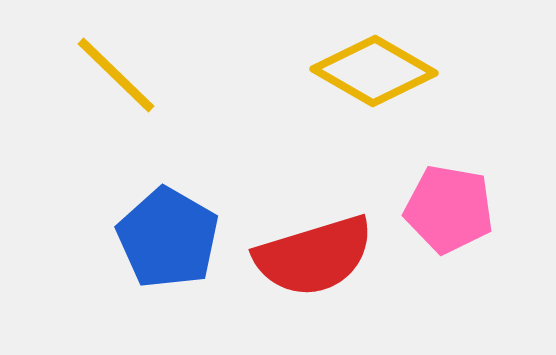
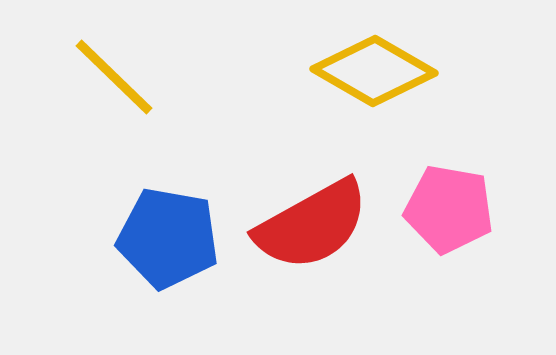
yellow line: moved 2 px left, 2 px down
blue pentagon: rotated 20 degrees counterclockwise
red semicircle: moved 2 px left, 31 px up; rotated 12 degrees counterclockwise
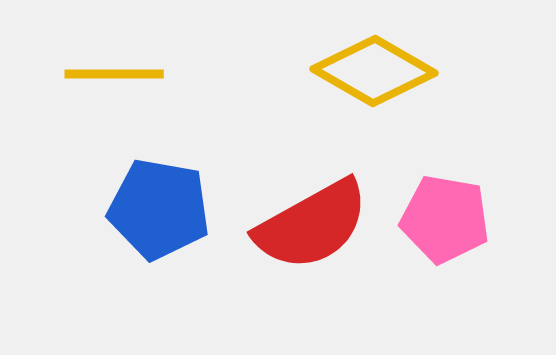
yellow line: moved 3 px up; rotated 44 degrees counterclockwise
pink pentagon: moved 4 px left, 10 px down
blue pentagon: moved 9 px left, 29 px up
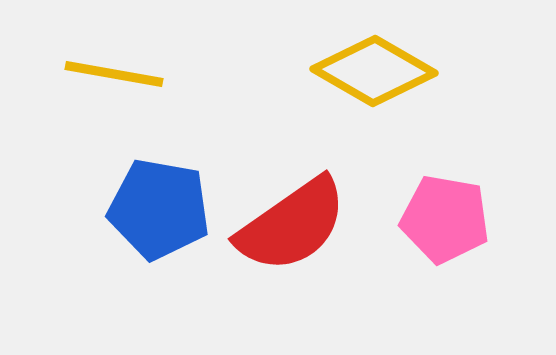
yellow line: rotated 10 degrees clockwise
red semicircle: moved 20 px left; rotated 6 degrees counterclockwise
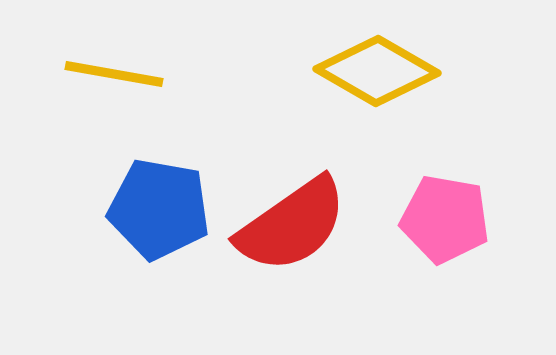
yellow diamond: moved 3 px right
